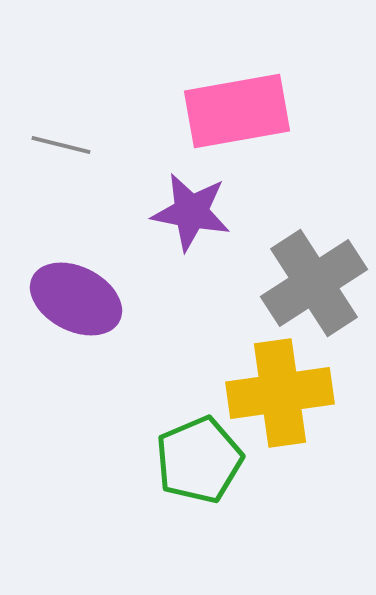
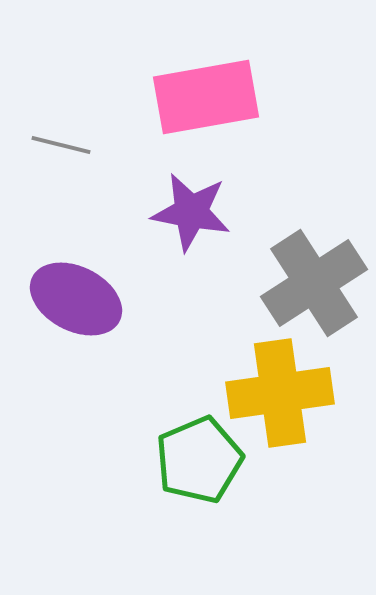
pink rectangle: moved 31 px left, 14 px up
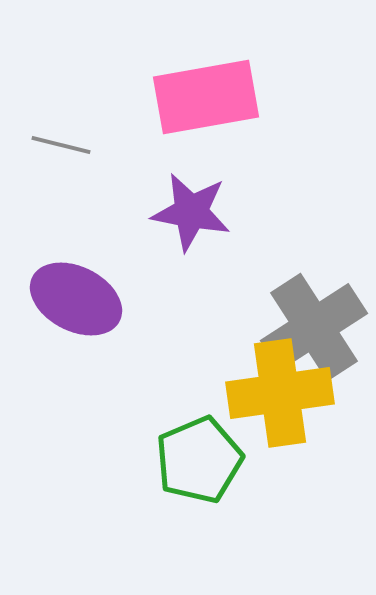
gray cross: moved 44 px down
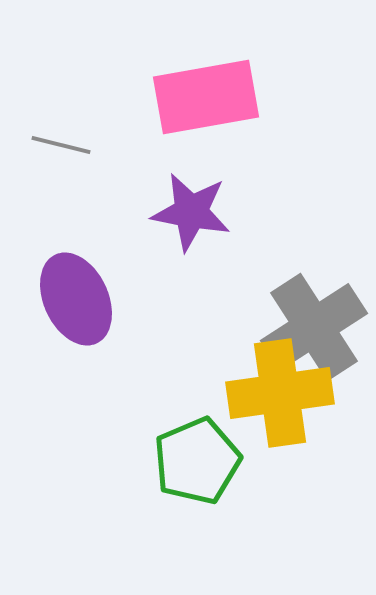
purple ellipse: rotated 38 degrees clockwise
green pentagon: moved 2 px left, 1 px down
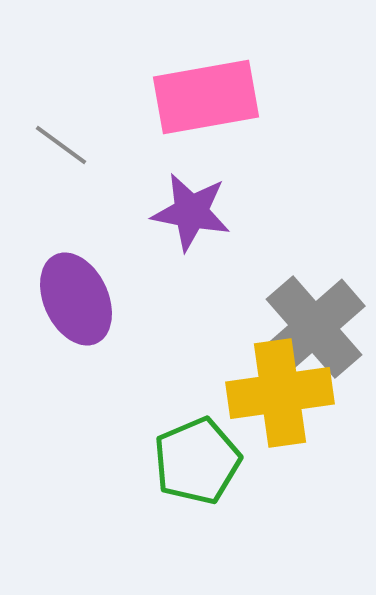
gray line: rotated 22 degrees clockwise
gray cross: rotated 8 degrees counterclockwise
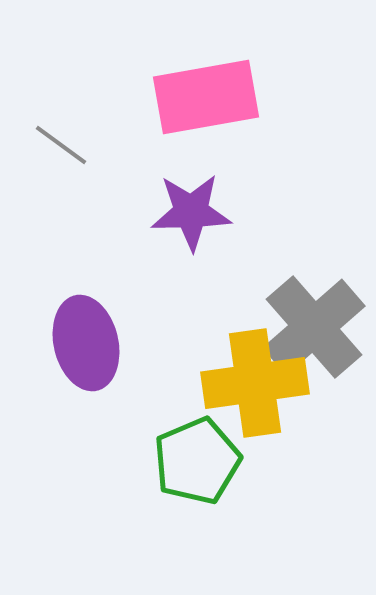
purple star: rotated 12 degrees counterclockwise
purple ellipse: moved 10 px right, 44 px down; rotated 12 degrees clockwise
yellow cross: moved 25 px left, 10 px up
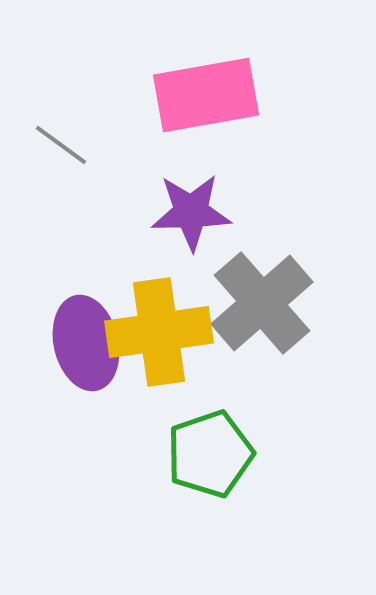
pink rectangle: moved 2 px up
gray cross: moved 52 px left, 24 px up
yellow cross: moved 96 px left, 51 px up
green pentagon: moved 13 px right, 7 px up; rotated 4 degrees clockwise
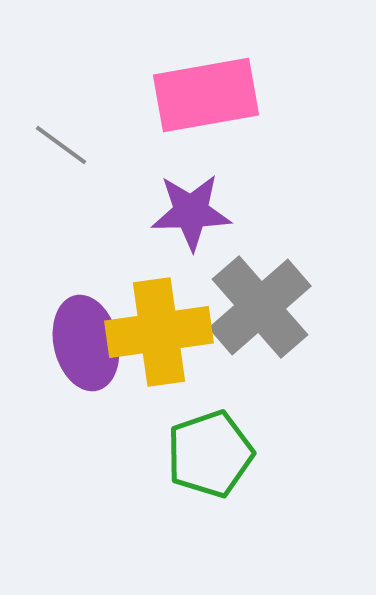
gray cross: moved 2 px left, 4 px down
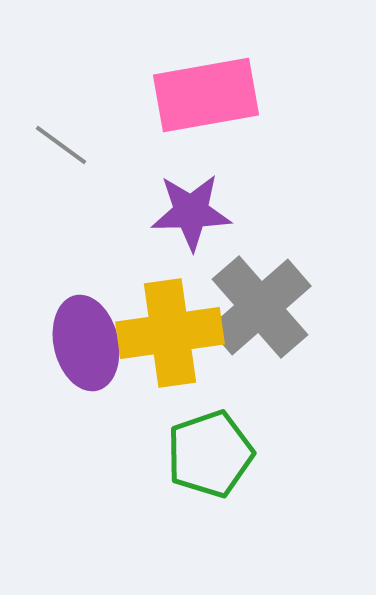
yellow cross: moved 11 px right, 1 px down
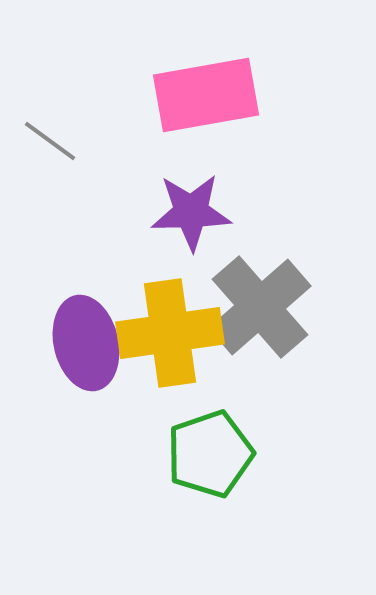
gray line: moved 11 px left, 4 px up
